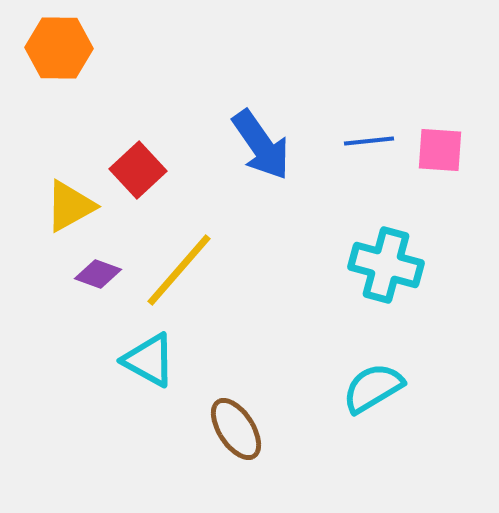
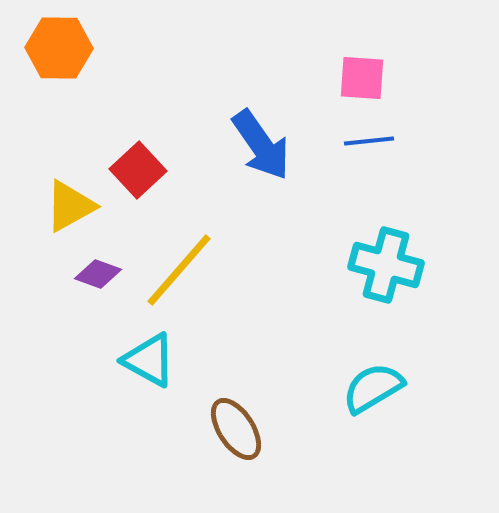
pink square: moved 78 px left, 72 px up
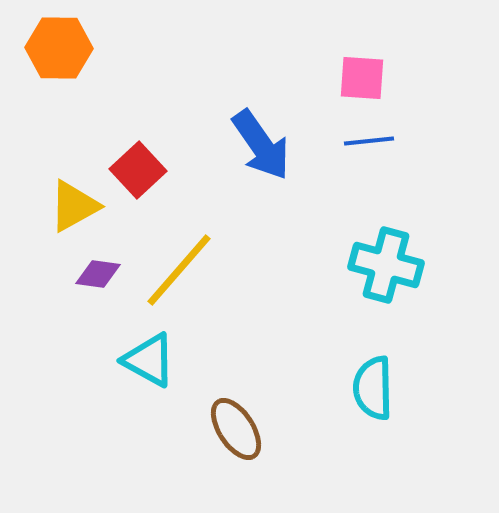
yellow triangle: moved 4 px right
purple diamond: rotated 12 degrees counterclockwise
cyan semicircle: rotated 60 degrees counterclockwise
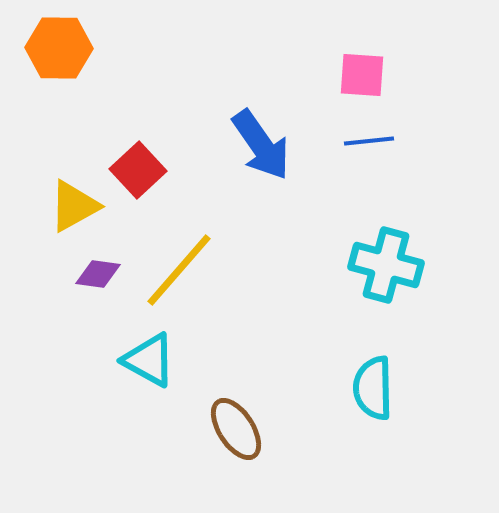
pink square: moved 3 px up
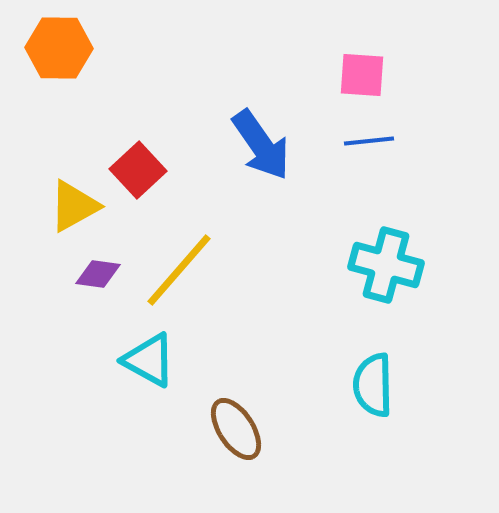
cyan semicircle: moved 3 px up
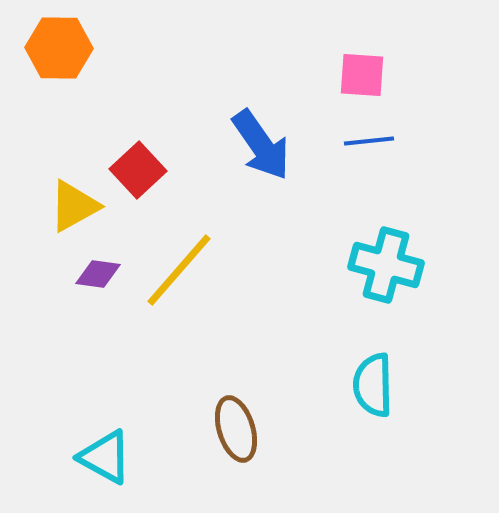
cyan triangle: moved 44 px left, 97 px down
brown ellipse: rotated 16 degrees clockwise
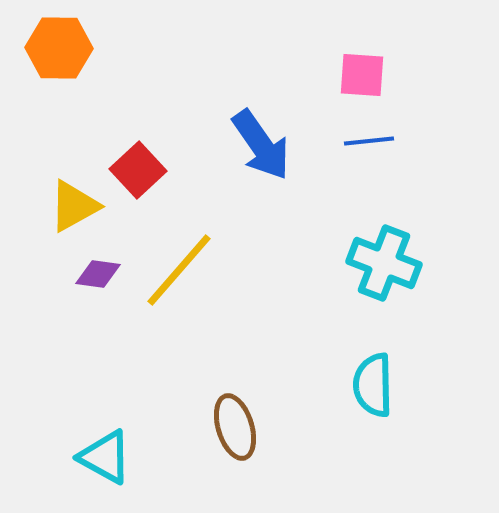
cyan cross: moved 2 px left, 2 px up; rotated 6 degrees clockwise
brown ellipse: moved 1 px left, 2 px up
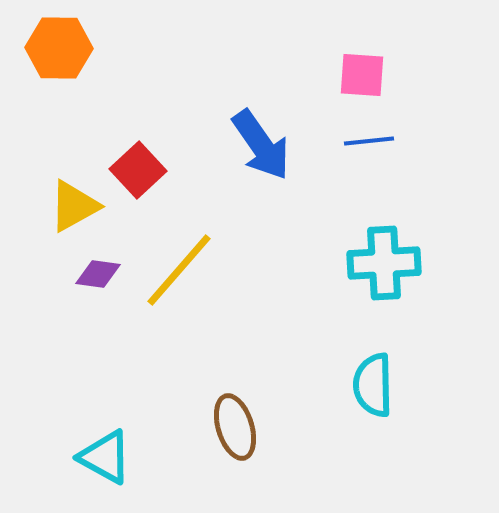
cyan cross: rotated 24 degrees counterclockwise
